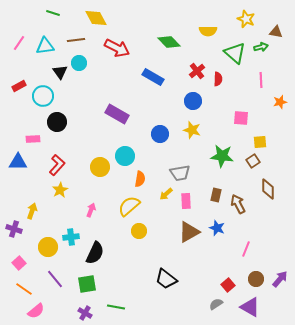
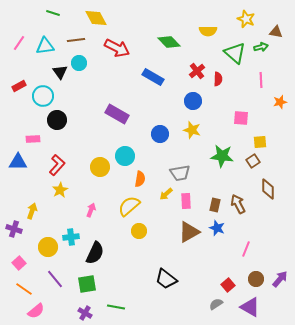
black circle at (57, 122): moved 2 px up
brown rectangle at (216, 195): moved 1 px left, 10 px down
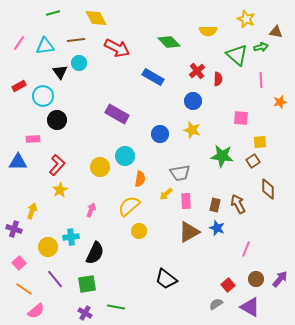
green line at (53, 13): rotated 32 degrees counterclockwise
green triangle at (235, 53): moved 2 px right, 2 px down
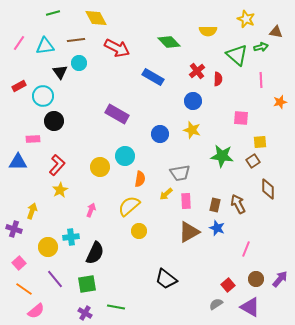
black circle at (57, 120): moved 3 px left, 1 px down
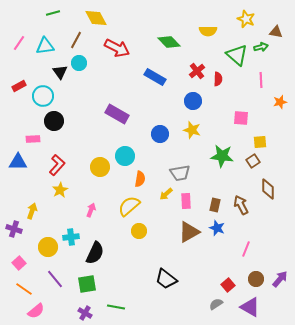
brown line at (76, 40): rotated 54 degrees counterclockwise
blue rectangle at (153, 77): moved 2 px right
brown arrow at (238, 204): moved 3 px right, 1 px down
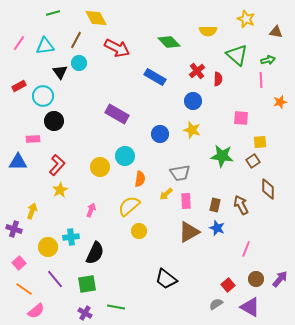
green arrow at (261, 47): moved 7 px right, 13 px down
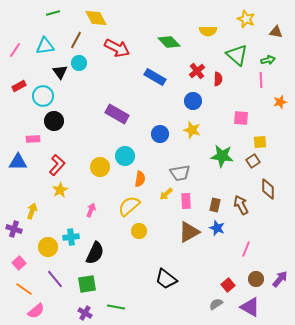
pink line at (19, 43): moved 4 px left, 7 px down
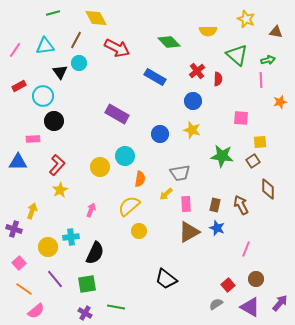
pink rectangle at (186, 201): moved 3 px down
purple arrow at (280, 279): moved 24 px down
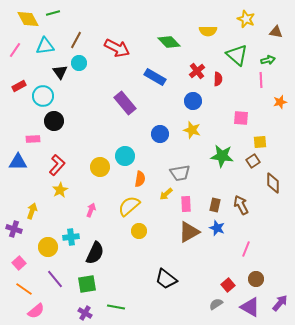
yellow diamond at (96, 18): moved 68 px left, 1 px down
purple rectangle at (117, 114): moved 8 px right, 11 px up; rotated 20 degrees clockwise
brown diamond at (268, 189): moved 5 px right, 6 px up
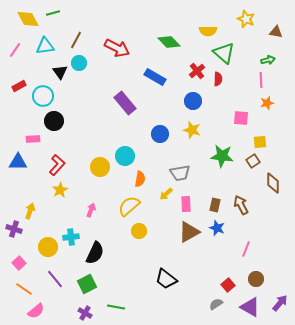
green triangle at (237, 55): moved 13 px left, 2 px up
orange star at (280, 102): moved 13 px left, 1 px down
yellow arrow at (32, 211): moved 2 px left
green square at (87, 284): rotated 18 degrees counterclockwise
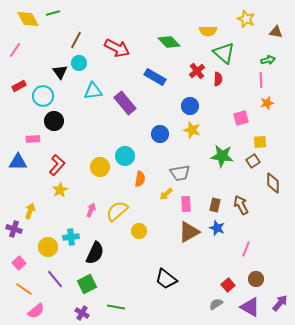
cyan triangle at (45, 46): moved 48 px right, 45 px down
blue circle at (193, 101): moved 3 px left, 5 px down
pink square at (241, 118): rotated 21 degrees counterclockwise
yellow semicircle at (129, 206): moved 12 px left, 5 px down
purple cross at (85, 313): moved 3 px left
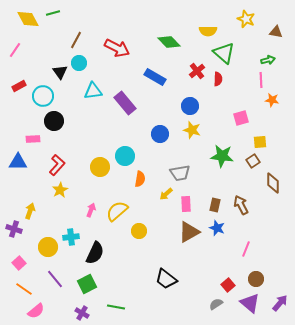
orange star at (267, 103): moved 5 px right, 3 px up; rotated 24 degrees clockwise
purple triangle at (250, 307): moved 4 px up; rotated 10 degrees clockwise
